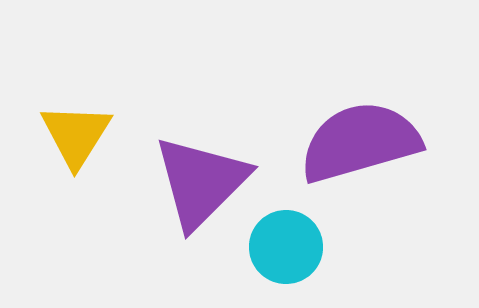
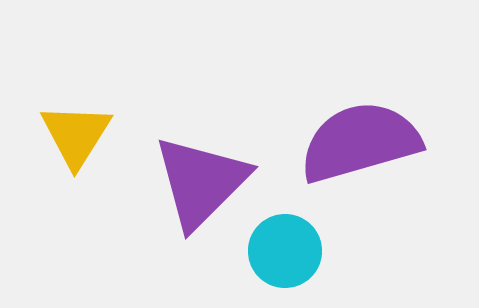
cyan circle: moved 1 px left, 4 px down
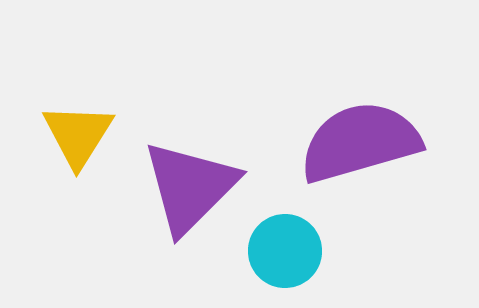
yellow triangle: moved 2 px right
purple triangle: moved 11 px left, 5 px down
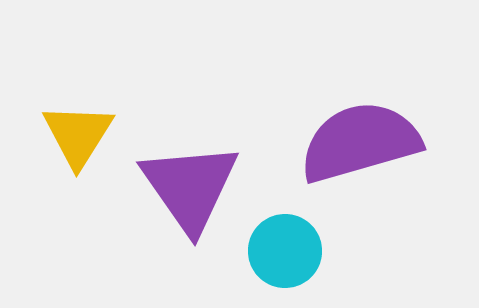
purple triangle: rotated 20 degrees counterclockwise
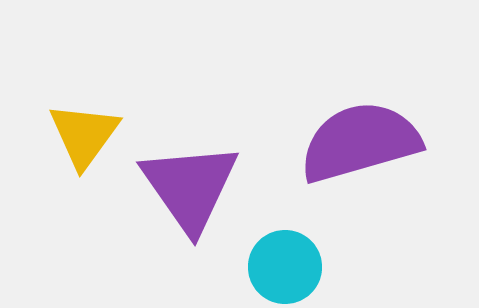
yellow triangle: moved 6 px right; rotated 4 degrees clockwise
cyan circle: moved 16 px down
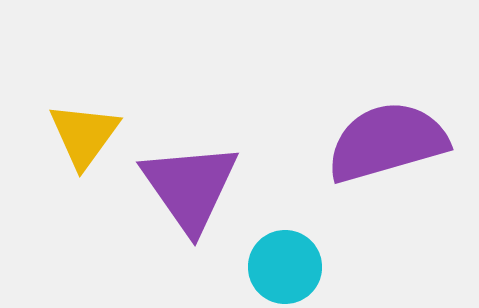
purple semicircle: moved 27 px right
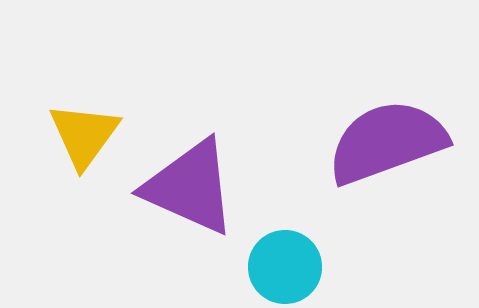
purple semicircle: rotated 4 degrees counterclockwise
purple triangle: rotated 31 degrees counterclockwise
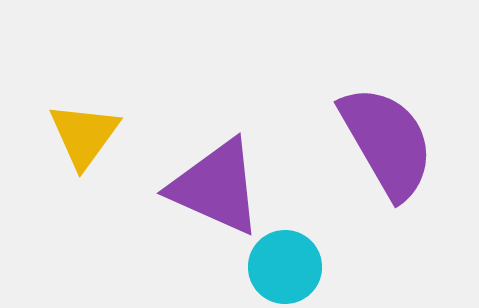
purple semicircle: rotated 80 degrees clockwise
purple triangle: moved 26 px right
